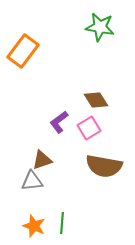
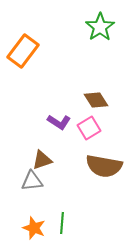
green star: rotated 28 degrees clockwise
purple L-shape: rotated 110 degrees counterclockwise
orange star: moved 2 px down
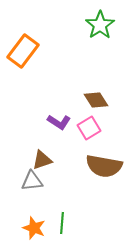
green star: moved 2 px up
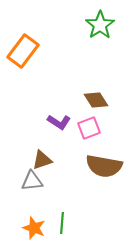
pink square: rotated 10 degrees clockwise
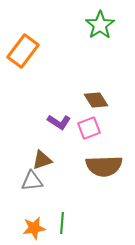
brown semicircle: rotated 12 degrees counterclockwise
orange star: rotated 30 degrees counterclockwise
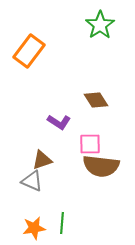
orange rectangle: moved 6 px right
pink square: moved 1 px right, 16 px down; rotated 20 degrees clockwise
brown semicircle: moved 3 px left; rotated 9 degrees clockwise
gray triangle: rotated 30 degrees clockwise
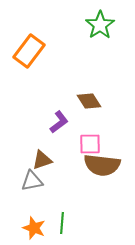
brown diamond: moved 7 px left, 1 px down
purple L-shape: rotated 70 degrees counterclockwise
brown semicircle: moved 1 px right, 1 px up
gray triangle: rotated 35 degrees counterclockwise
orange star: rotated 30 degrees clockwise
